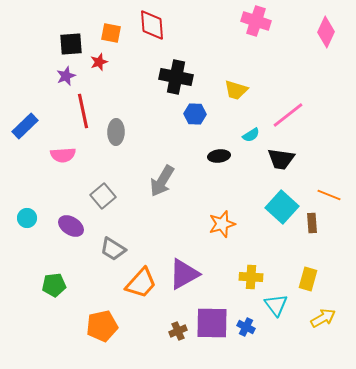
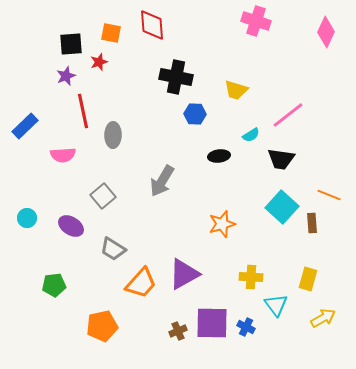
gray ellipse: moved 3 px left, 3 px down
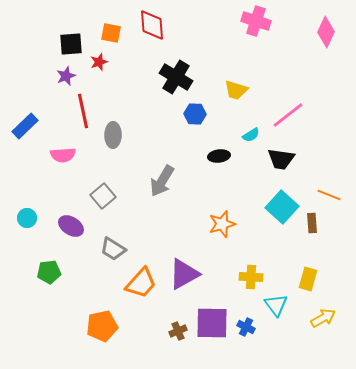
black cross: rotated 20 degrees clockwise
green pentagon: moved 5 px left, 13 px up
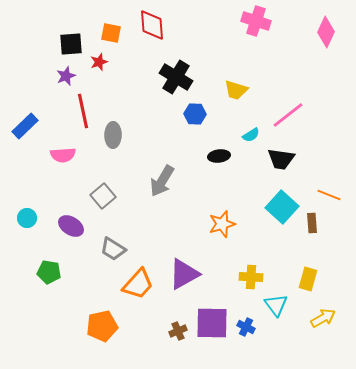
green pentagon: rotated 15 degrees clockwise
orange trapezoid: moved 3 px left, 1 px down
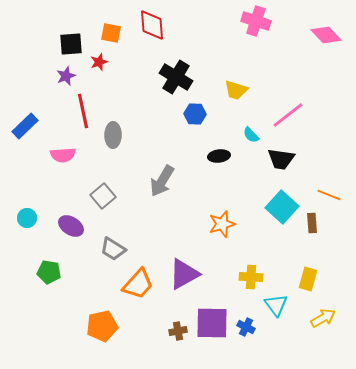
pink diamond: moved 3 px down; rotated 68 degrees counterclockwise
cyan semicircle: rotated 78 degrees clockwise
brown cross: rotated 12 degrees clockwise
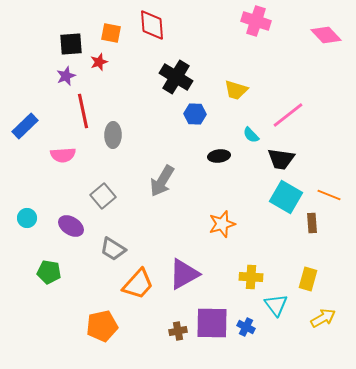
cyan square: moved 4 px right, 10 px up; rotated 12 degrees counterclockwise
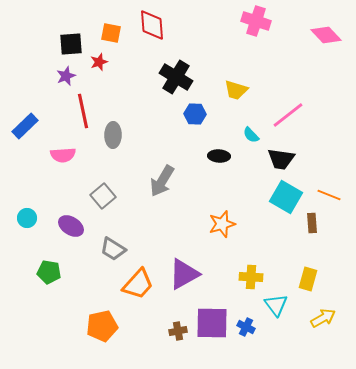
black ellipse: rotated 10 degrees clockwise
